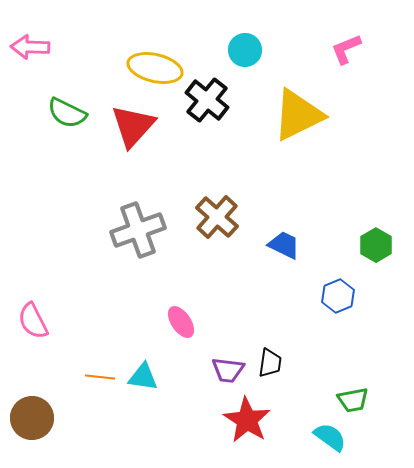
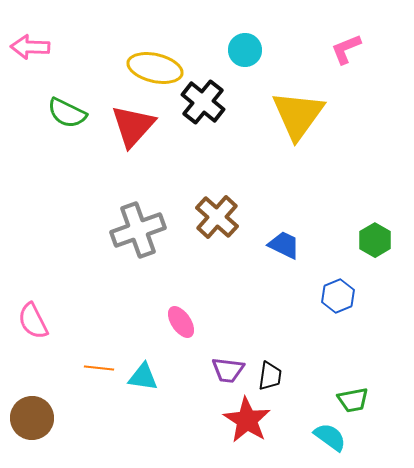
black cross: moved 4 px left, 2 px down
yellow triangle: rotated 28 degrees counterclockwise
green hexagon: moved 1 px left, 5 px up
black trapezoid: moved 13 px down
orange line: moved 1 px left, 9 px up
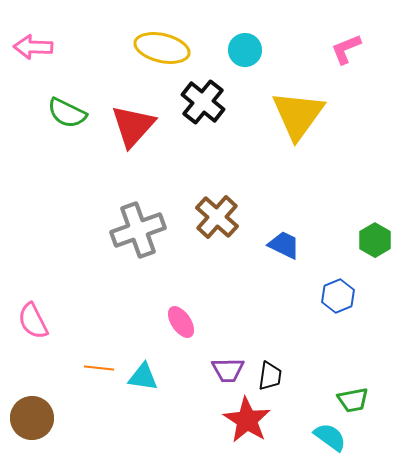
pink arrow: moved 3 px right
yellow ellipse: moved 7 px right, 20 px up
purple trapezoid: rotated 8 degrees counterclockwise
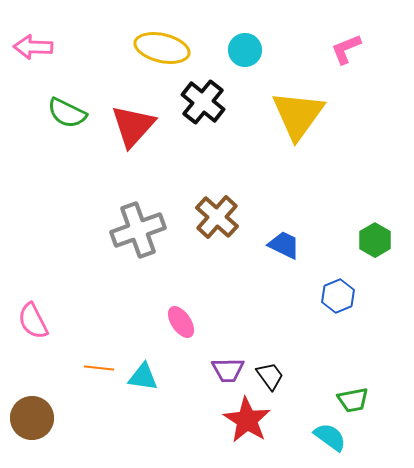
black trapezoid: rotated 44 degrees counterclockwise
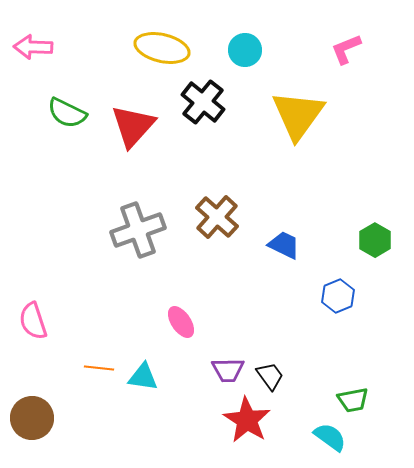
pink semicircle: rotated 9 degrees clockwise
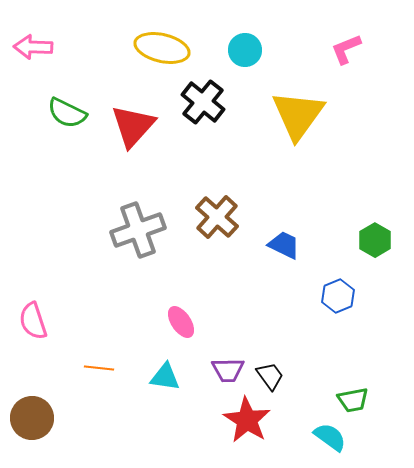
cyan triangle: moved 22 px right
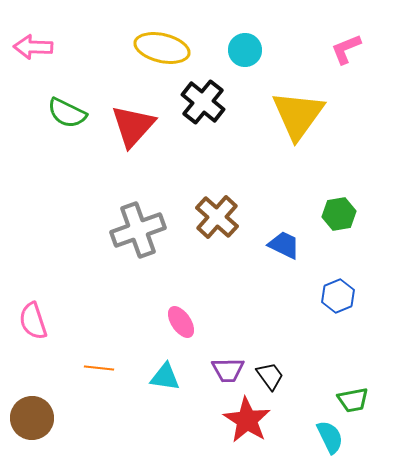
green hexagon: moved 36 px left, 26 px up; rotated 20 degrees clockwise
cyan semicircle: rotated 28 degrees clockwise
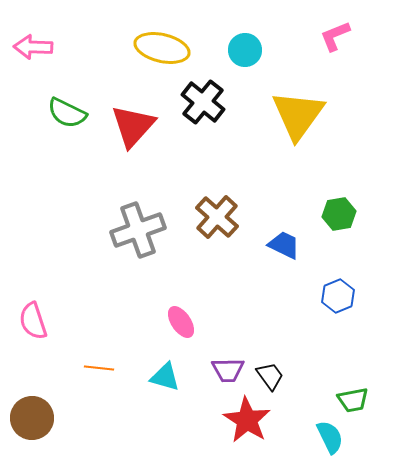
pink L-shape: moved 11 px left, 13 px up
cyan triangle: rotated 8 degrees clockwise
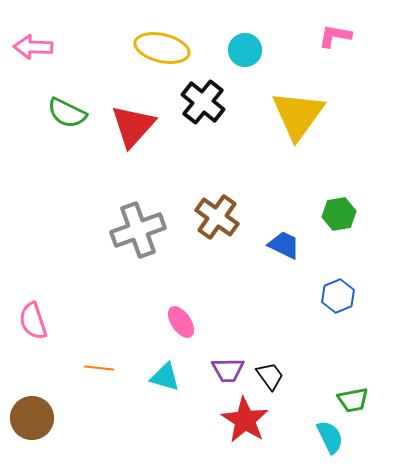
pink L-shape: rotated 32 degrees clockwise
brown cross: rotated 6 degrees counterclockwise
red star: moved 2 px left
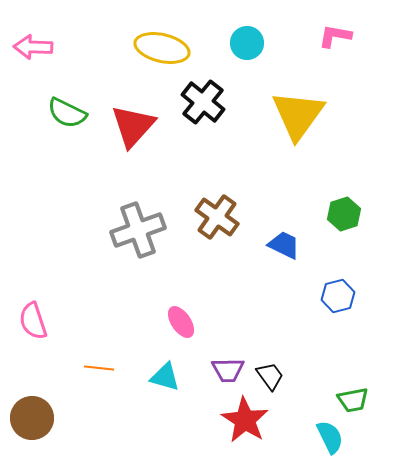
cyan circle: moved 2 px right, 7 px up
green hexagon: moved 5 px right; rotated 8 degrees counterclockwise
blue hexagon: rotated 8 degrees clockwise
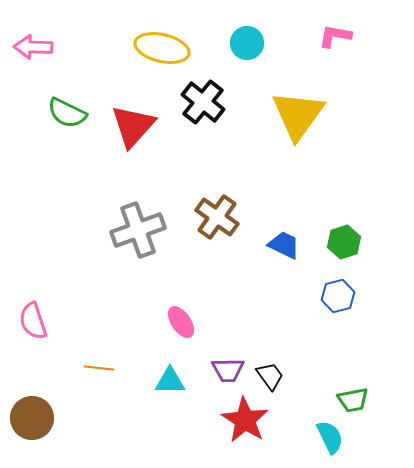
green hexagon: moved 28 px down
cyan triangle: moved 5 px right, 4 px down; rotated 16 degrees counterclockwise
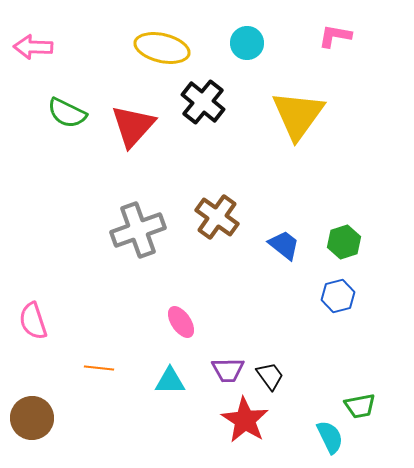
blue trapezoid: rotated 12 degrees clockwise
green trapezoid: moved 7 px right, 6 px down
